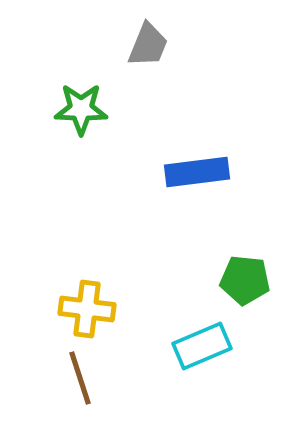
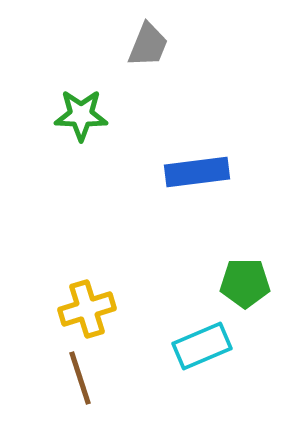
green star: moved 6 px down
green pentagon: moved 3 px down; rotated 6 degrees counterclockwise
yellow cross: rotated 24 degrees counterclockwise
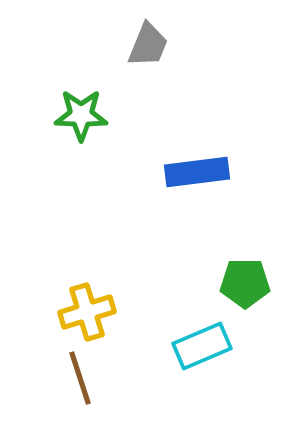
yellow cross: moved 3 px down
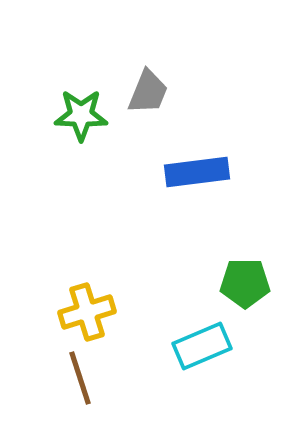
gray trapezoid: moved 47 px down
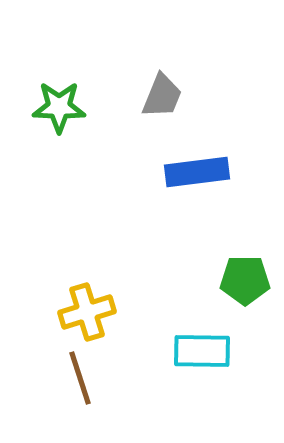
gray trapezoid: moved 14 px right, 4 px down
green star: moved 22 px left, 8 px up
green pentagon: moved 3 px up
cyan rectangle: moved 5 px down; rotated 24 degrees clockwise
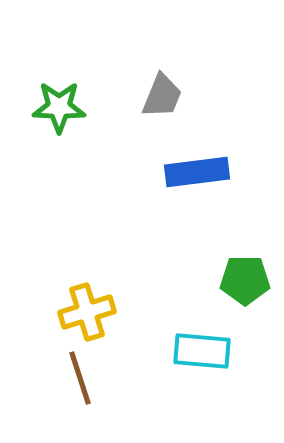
cyan rectangle: rotated 4 degrees clockwise
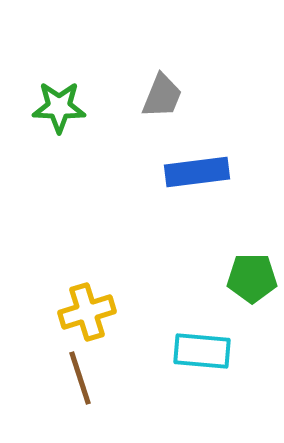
green pentagon: moved 7 px right, 2 px up
